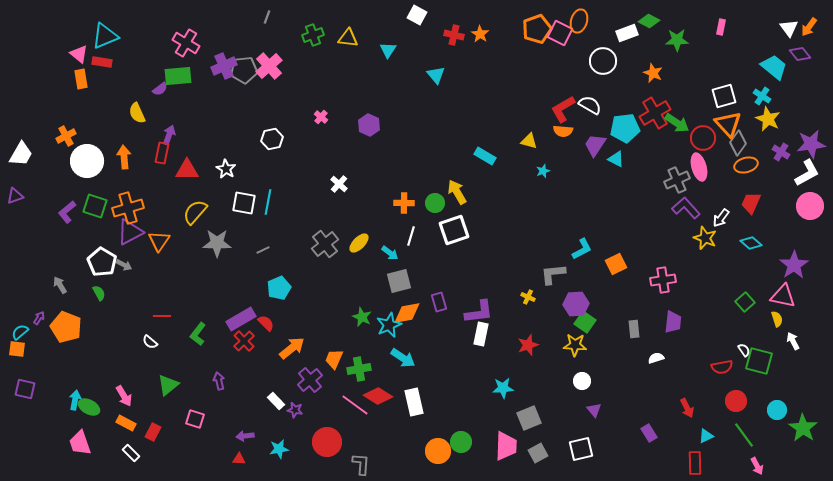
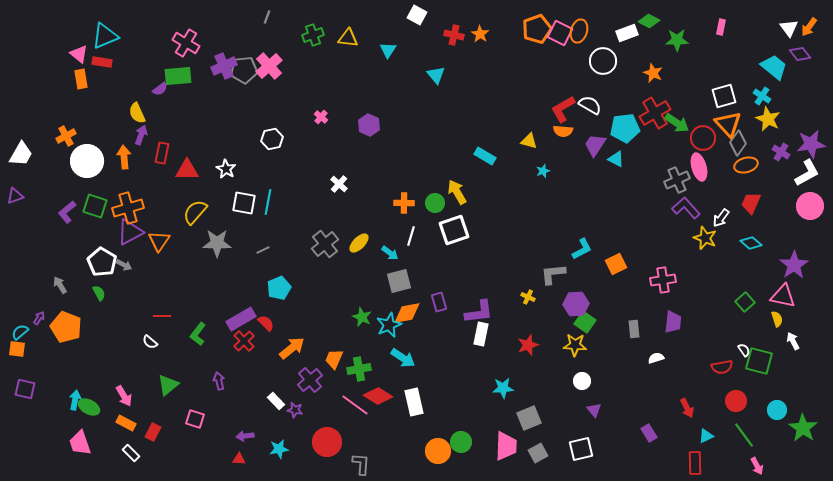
orange ellipse at (579, 21): moved 10 px down
purple arrow at (169, 135): moved 28 px left
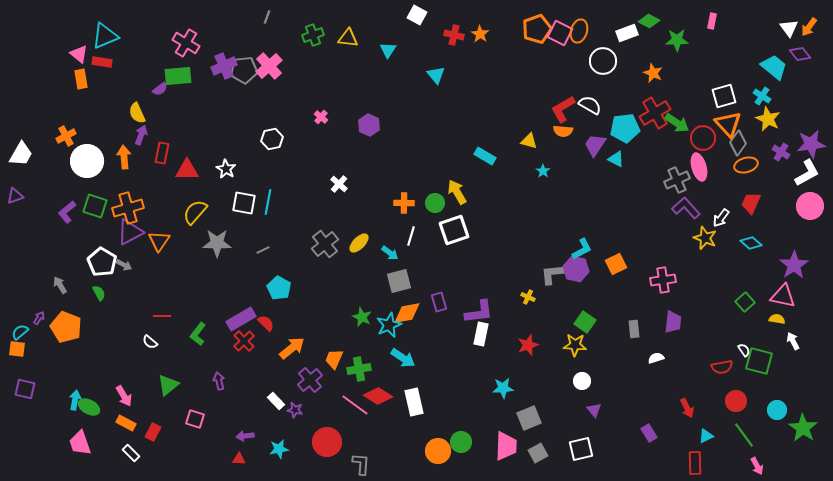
pink rectangle at (721, 27): moved 9 px left, 6 px up
cyan star at (543, 171): rotated 16 degrees counterclockwise
cyan pentagon at (279, 288): rotated 20 degrees counterclockwise
purple hexagon at (576, 304): moved 35 px up; rotated 15 degrees clockwise
yellow semicircle at (777, 319): rotated 63 degrees counterclockwise
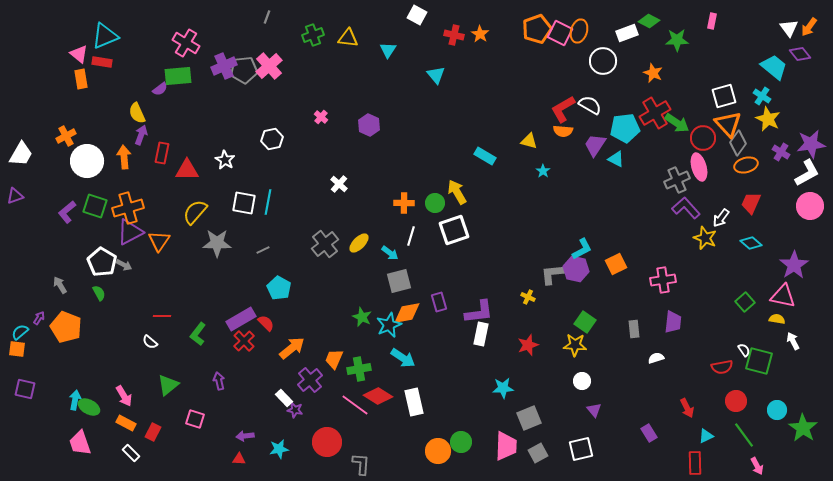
white star at (226, 169): moved 1 px left, 9 px up
white rectangle at (276, 401): moved 8 px right, 3 px up
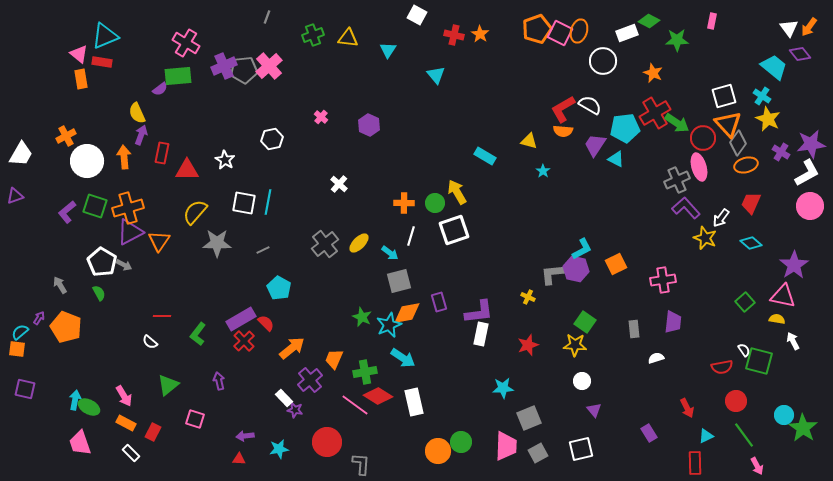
green cross at (359, 369): moved 6 px right, 3 px down
cyan circle at (777, 410): moved 7 px right, 5 px down
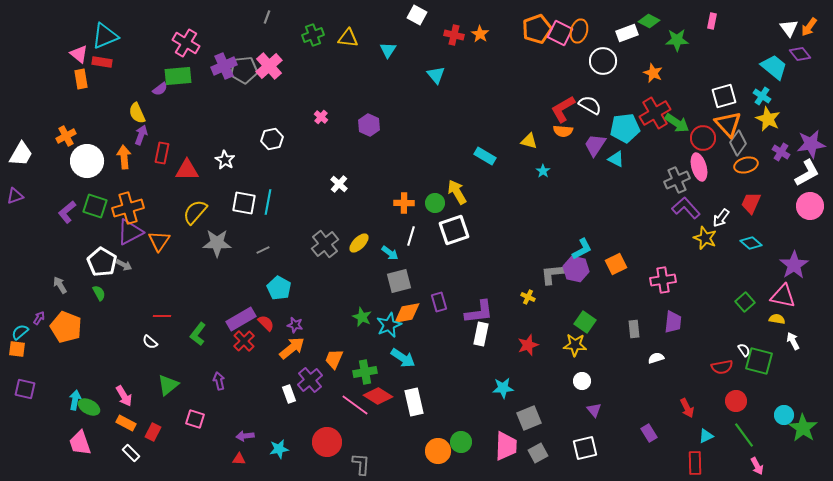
white rectangle at (284, 398): moved 5 px right, 4 px up; rotated 24 degrees clockwise
purple star at (295, 410): moved 85 px up
white square at (581, 449): moved 4 px right, 1 px up
